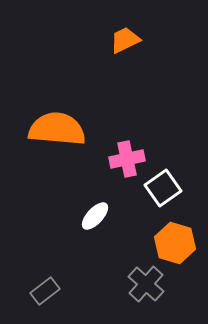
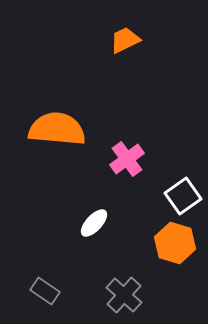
pink cross: rotated 24 degrees counterclockwise
white square: moved 20 px right, 8 px down
white ellipse: moved 1 px left, 7 px down
gray cross: moved 22 px left, 11 px down
gray rectangle: rotated 72 degrees clockwise
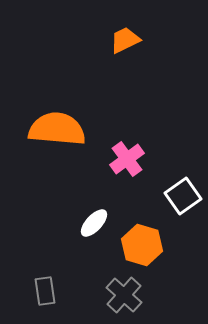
orange hexagon: moved 33 px left, 2 px down
gray rectangle: rotated 48 degrees clockwise
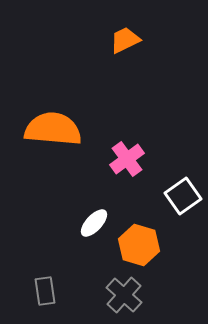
orange semicircle: moved 4 px left
orange hexagon: moved 3 px left
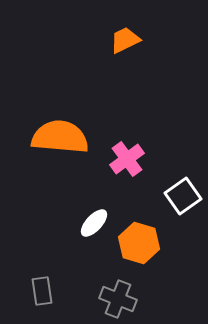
orange semicircle: moved 7 px right, 8 px down
orange hexagon: moved 2 px up
gray rectangle: moved 3 px left
gray cross: moved 6 px left, 4 px down; rotated 21 degrees counterclockwise
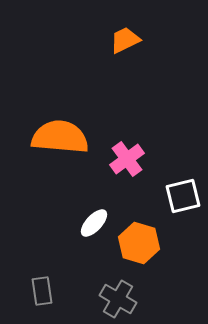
white square: rotated 21 degrees clockwise
gray cross: rotated 9 degrees clockwise
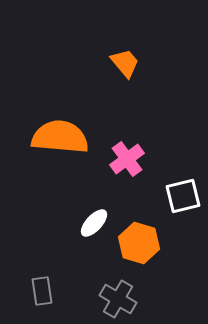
orange trapezoid: moved 23 px down; rotated 76 degrees clockwise
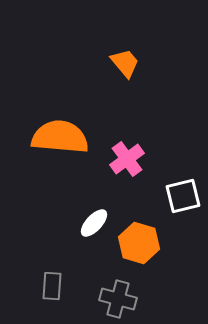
gray rectangle: moved 10 px right, 5 px up; rotated 12 degrees clockwise
gray cross: rotated 15 degrees counterclockwise
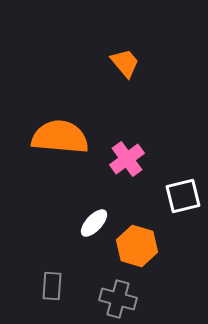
orange hexagon: moved 2 px left, 3 px down
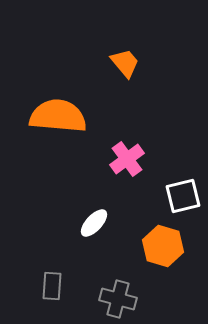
orange semicircle: moved 2 px left, 21 px up
orange hexagon: moved 26 px right
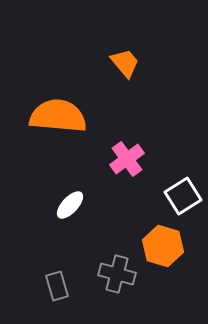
white square: rotated 18 degrees counterclockwise
white ellipse: moved 24 px left, 18 px up
gray rectangle: moved 5 px right; rotated 20 degrees counterclockwise
gray cross: moved 1 px left, 25 px up
